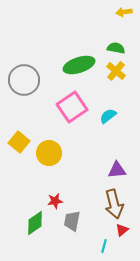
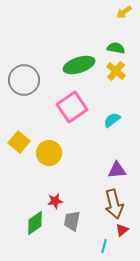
yellow arrow: rotated 28 degrees counterclockwise
cyan semicircle: moved 4 px right, 4 px down
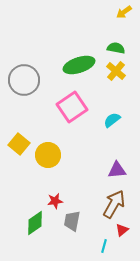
yellow square: moved 2 px down
yellow circle: moved 1 px left, 2 px down
brown arrow: rotated 136 degrees counterclockwise
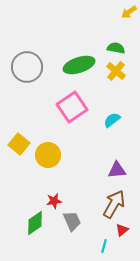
yellow arrow: moved 5 px right
gray circle: moved 3 px right, 13 px up
red star: moved 1 px left
gray trapezoid: rotated 145 degrees clockwise
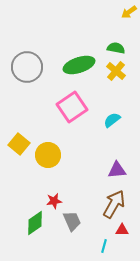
red triangle: rotated 40 degrees clockwise
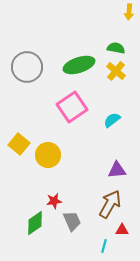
yellow arrow: rotated 49 degrees counterclockwise
brown arrow: moved 4 px left
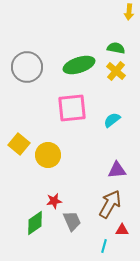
pink square: moved 1 px down; rotated 28 degrees clockwise
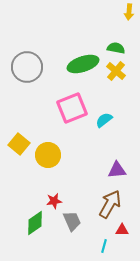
green ellipse: moved 4 px right, 1 px up
pink square: rotated 16 degrees counterclockwise
cyan semicircle: moved 8 px left
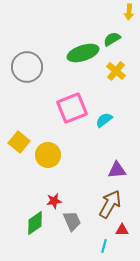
green semicircle: moved 4 px left, 9 px up; rotated 42 degrees counterclockwise
green ellipse: moved 11 px up
yellow square: moved 2 px up
